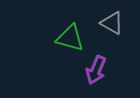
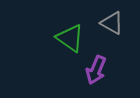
green triangle: rotated 20 degrees clockwise
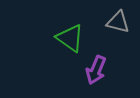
gray triangle: moved 6 px right, 1 px up; rotated 15 degrees counterclockwise
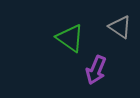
gray triangle: moved 2 px right, 5 px down; rotated 20 degrees clockwise
